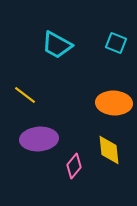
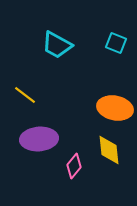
orange ellipse: moved 1 px right, 5 px down; rotated 8 degrees clockwise
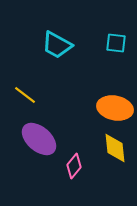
cyan square: rotated 15 degrees counterclockwise
purple ellipse: rotated 45 degrees clockwise
yellow diamond: moved 6 px right, 2 px up
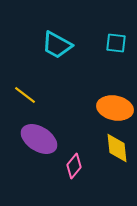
purple ellipse: rotated 9 degrees counterclockwise
yellow diamond: moved 2 px right
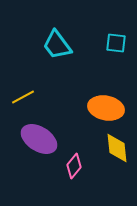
cyan trapezoid: rotated 24 degrees clockwise
yellow line: moved 2 px left, 2 px down; rotated 65 degrees counterclockwise
orange ellipse: moved 9 px left
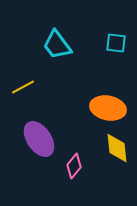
yellow line: moved 10 px up
orange ellipse: moved 2 px right
purple ellipse: rotated 24 degrees clockwise
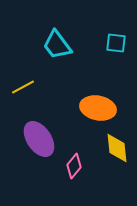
orange ellipse: moved 10 px left
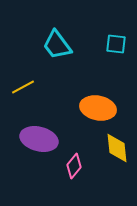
cyan square: moved 1 px down
purple ellipse: rotated 42 degrees counterclockwise
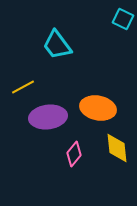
cyan square: moved 7 px right, 25 px up; rotated 20 degrees clockwise
purple ellipse: moved 9 px right, 22 px up; rotated 21 degrees counterclockwise
pink diamond: moved 12 px up
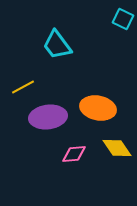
yellow diamond: rotated 28 degrees counterclockwise
pink diamond: rotated 45 degrees clockwise
